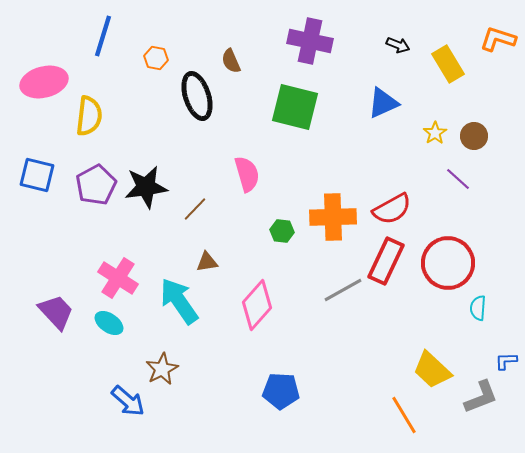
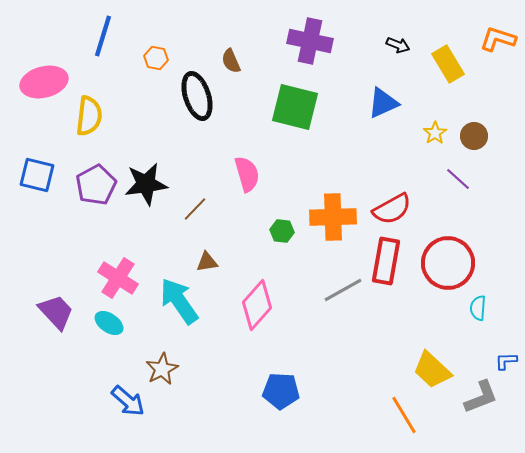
black star: moved 3 px up
red rectangle: rotated 15 degrees counterclockwise
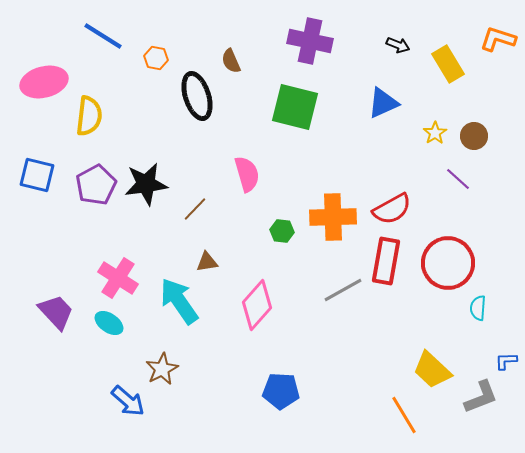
blue line: rotated 75 degrees counterclockwise
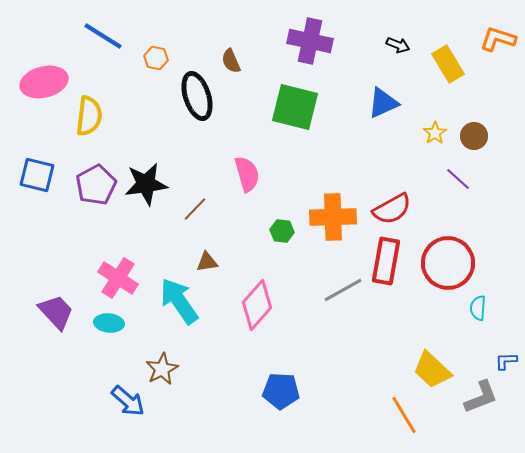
cyan ellipse: rotated 28 degrees counterclockwise
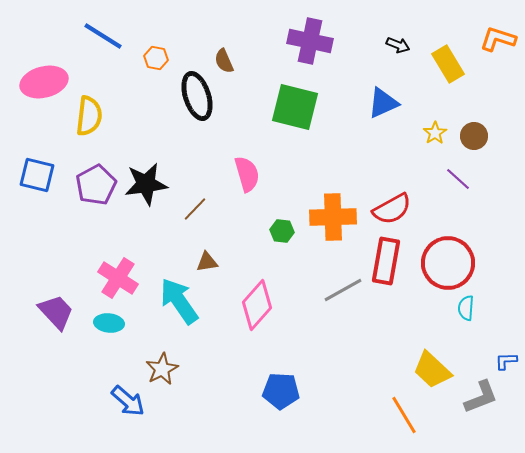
brown semicircle: moved 7 px left
cyan semicircle: moved 12 px left
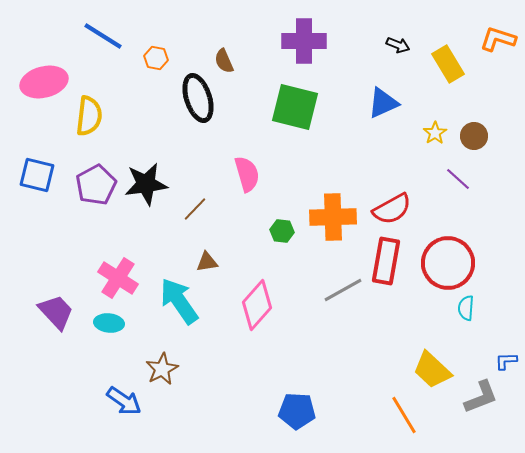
purple cross: moved 6 px left; rotated 12 degrees counterclockwise
black ellipse: moved 1 px right, 2 px down
blue pentagon: moved 16 px right, 20 px down
blue arrow: moved 4 px left; rotated 6 degrees counterclockwise
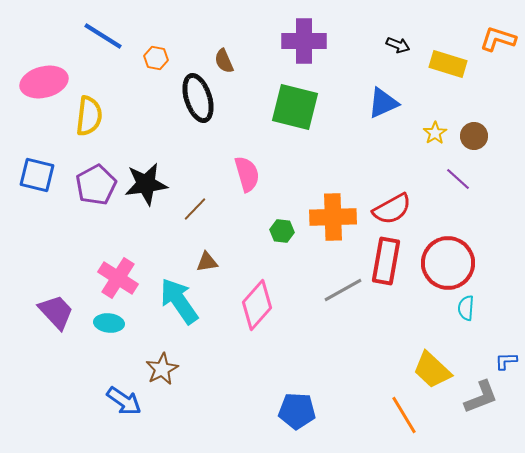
yellow rectangle: rotated 42 degrees counterclockwise
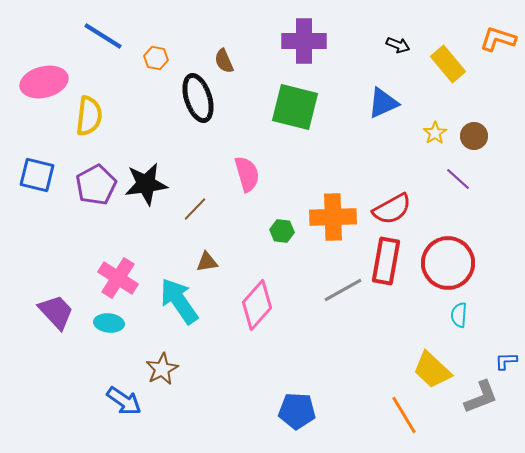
yellow rectangle: rotated 33 degrees clockwise
cyan semicircle: moved 7 px left, 7 px down
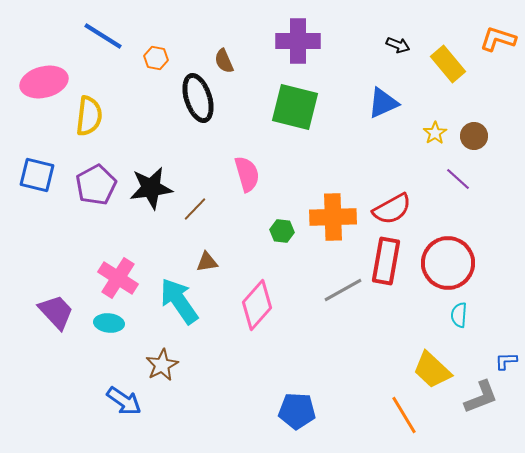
purple cross: moved 6 px left
black star: moved 5 px right, 4 px down
brown star: moved 4 px up
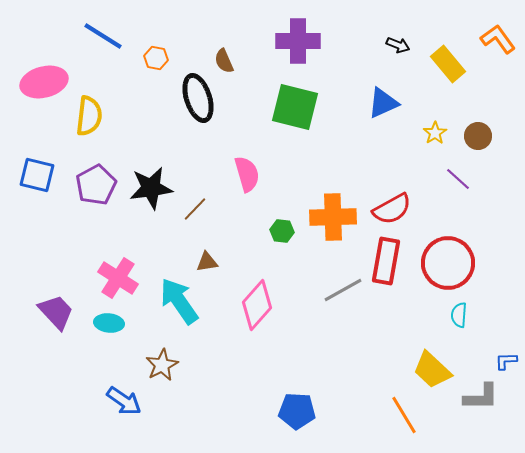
orange L-shape: rotated 36 degrees clockwise
brown circle: moved 4 px right
gray L-shape: rotated 21 degrees clockwise
